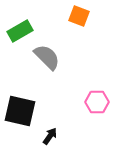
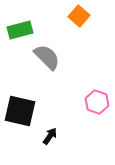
orange square: rotated 20 degrees clockwise
green rectangle: moved 1 px up; rotated 15 degrees clockwise
pink hexagon: rotated 20 degrees clockwise
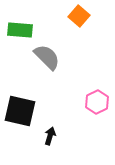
green rectangle: rotated 20 degrees clockwise
pink hexagon: rotated 15 degrees clockwise
black arrow: rotated 18 degrees counterclockwise
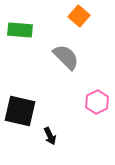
gray semicircle: moved 19 px right
black arrow: rotated 138 degrees clockwise
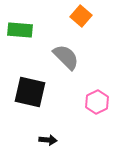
orange square: moved 2 px right
black square: moved 10 px right, 19 px up
black arrow: moved 2 px left, 4 px down; rotated 60 degrees counterclockwise
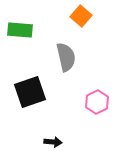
gray semicircle: rotated 32 degrees clockwise
black square: rotated 32 degrees counterclockwise
black arrow: moved 5 px right, 2 px down
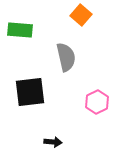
orange square: moved 1 px up
black square: rotated 12 degrees clockwise
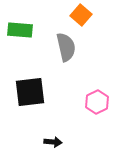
gray semicircle: moved 10 px up
